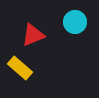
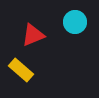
yellow rectangle: moved 1 px right, 2 px down
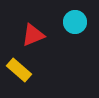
yellow rectangle: moved 2 px left
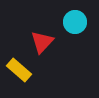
red triangle: moved 9 px right, 7 px down; rotated 25 degrees counterclockwise
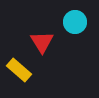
red triangle: rotated 15 degrees counterclockwise
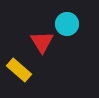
cyan circle: moved 8 px left, 2 px down
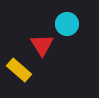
red triangle: moved 3 px down
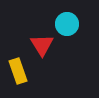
yellow rectangle: moved 1 px left, 1 px down; rotated 30 degrees clockwise
